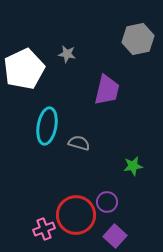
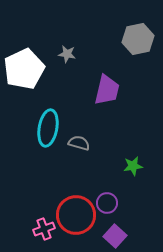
cyan ellipse: moved 1 px right, 2 px down
purple circle: moved 1 px down
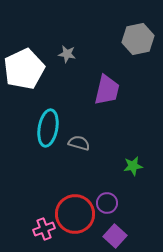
red circle: moved 1 px left, 1 px up
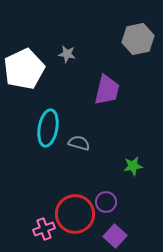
purple circle: moved 1 px left, 1 px up
